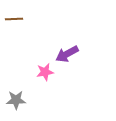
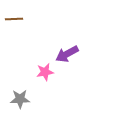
gray star: moved 4 px right, 1 px up
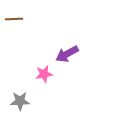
pink star: moved 1 px left, 2 px down
gray star: moved 2 px down
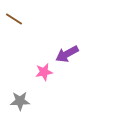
brown line: rotated 36 degrees clockwise
pink star: moved 2 px up
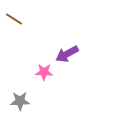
pink star: rotated 12 degrees clockwise
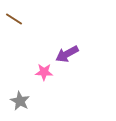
gray star: rotated 30 degrees clockwise
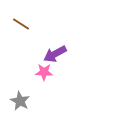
brown line: moved 7 px right, 5 px down
purple arrow: moved 12 px left
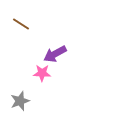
pink star: moved 2 px left, 1 px down
gray star: rotated 24 degrees clockwise
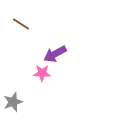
gray star: moved 7 px left, 1 px down
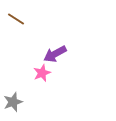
brown line: moved 5 px left, 5 px up
pink star: rotated 24 degrees counterclockwise
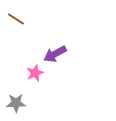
pink star: moved 7 px left
gray star: moved 3 px right, 1 px down; rotated 18 degrees clockwise
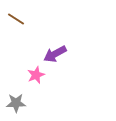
pink star: moved 1 px right, 2 px down
